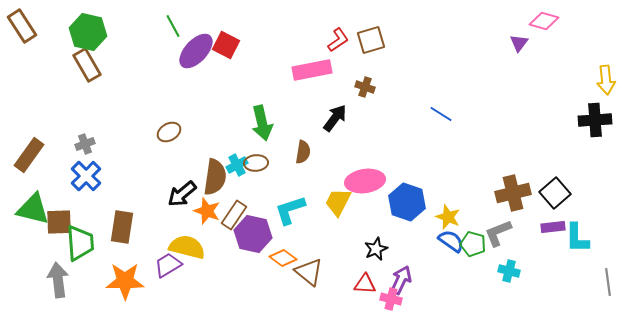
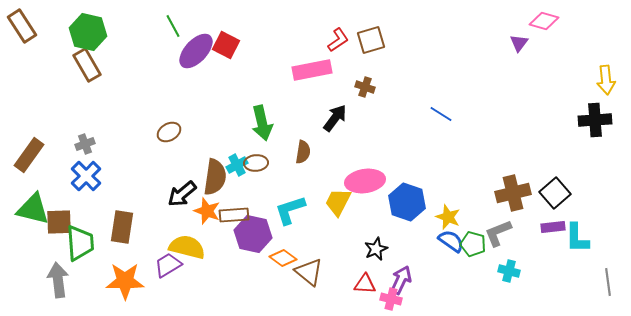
brown rectangle at (234, 215): rotated 52 degrees clockwise
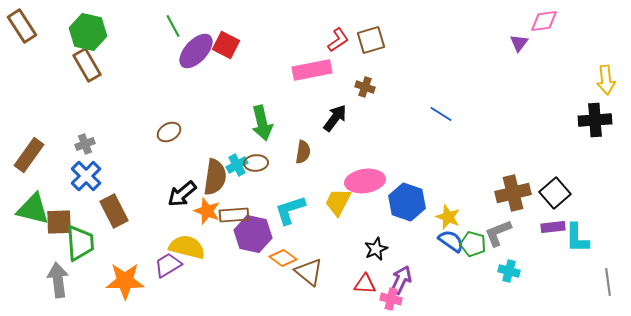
pink diamond at (544, 21): rotated 24 degrees counterclockwise
brown rectangle at (122, 227): moved 8 px left, 16 px up; rotated 36 degrees counterclockwise
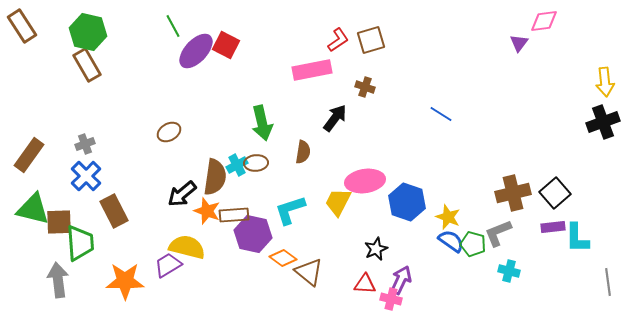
yellow arrow at (606, 80): moved 1 px left, 2 px down
black cross at (595, 120): moved 8 px right, 2 px down; rotated 16 degrees counterclockwise
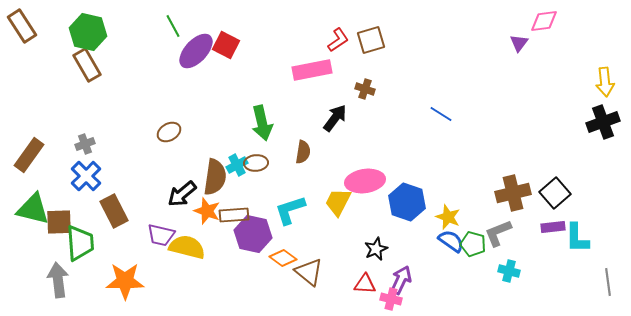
brown cross at (365, 87): moved 2 px down
purple trapezoid at (168, 265): moved 7 px left, 30 px up; rotated 136 degrees counterclockwise
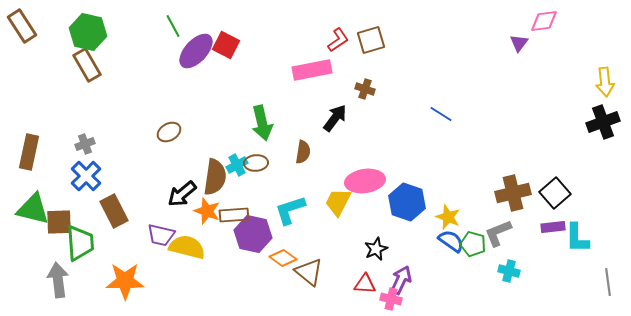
brown rectangle at (29, 155): moved 3 px up; rotated 24 degrees counterclockwise
